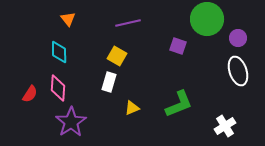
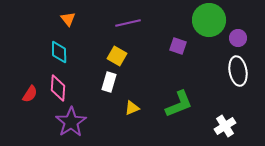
green circle: moved 2 px right, 1 px down
white ellipse: rotated 8 degrees clockwise
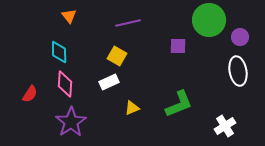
orange triangle: moved 1 px right, 3 px up
purple circle: moved 2 px right, 1 px up
purple square: rotated 18 degrees counterclockwise
white rectangle: rotated 48 degrees clockwise
pink diamond: moved 7 px right, 4 px up
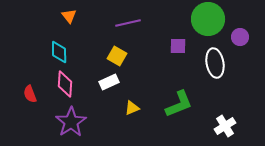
green circle: moved 1 px left, 1 px up
white ellipse: moved 23 px left, 8 px up
red semicircle: rotated 126 degrees clockwise
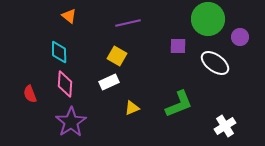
orange triangle: rotated 14 degrees counterclockwise
white ellipse: rotated 44 degrees counterclockwise
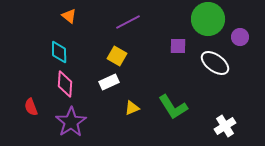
purple line: moved 1 px up; rotated 15 degrees counterclockwise
red semicircle: moved 1 px right, 13 px down
green L-shape: moved 6 px left, 3 px down; rotated 80 degrees clockwise
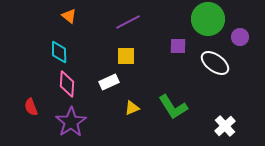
yellow square: moved 9 px right; rotated 30 degrees counterclockwise
pink diamond: moved 2 px right
white cross: rotated 10 degrees counterclockwise
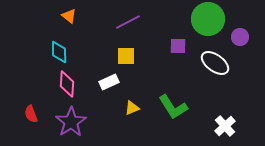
red semicircle: moved 7 px down
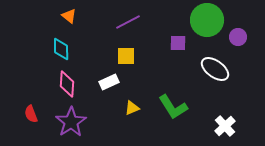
green circle: moved 1 px left, 1 px down
purple circle: moved 2 px left
purple square: moved 3 px up
cyan diamond: moved 2 px right, 3 px up
white ellipse: moved 6 px down
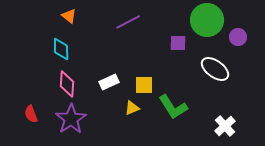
yellow square: moved 18 px right, 29 px down
purple star: moved 3 px up
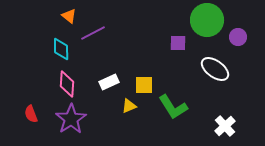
purple line: moved 35 px left, 11 px down
yellow triangle: moved 3 px left, 2 px up
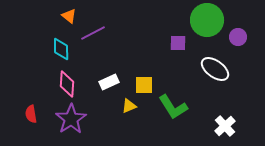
red semicircle: rotated 12 degrees clockwise
